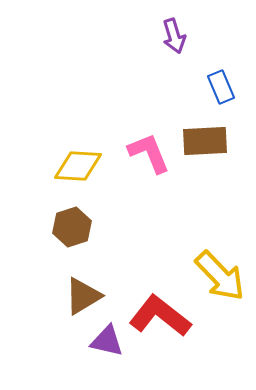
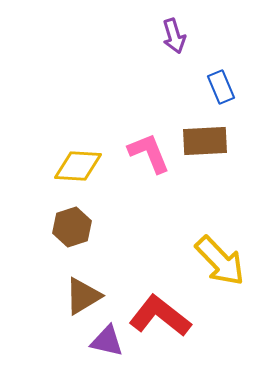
yellow arrow: moved 15 px up
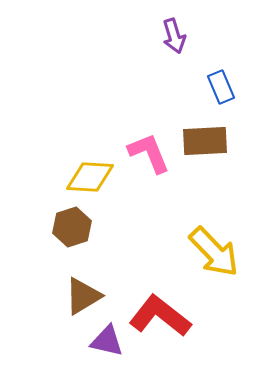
yellow diamond: moved 12 px right, 11 px down
yellow arrow: moved 6 px left, 9 px up
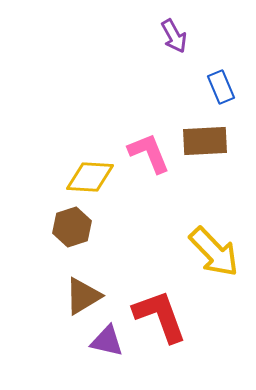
purple arrow: rotated 12 degrees counterclockwise
red L-shape: rotated 32 degrees clockwise
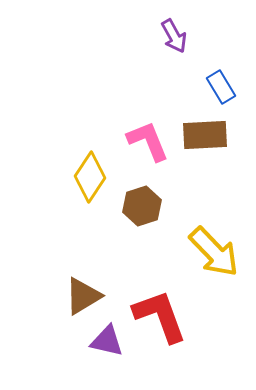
blue rectangle: rotated 8 degrees counterclockwise
brown rectangle: moved 6 px up
pink L-shape: moved 1 px left, 12 px up
yellow diamond: rotated 60 degrees counterclockwise
brown hexagon: moved 70 px right, 21 px up
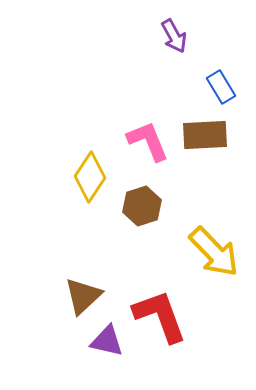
brown triangle: rotated 12 degrees counterclockwise
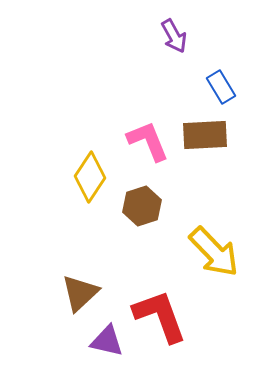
brown triangle: moved 3 px left, 3 px up
